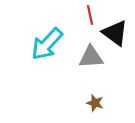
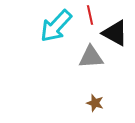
black triangle: rotated 8 degrees counterclockwise
cyan arrow: moved 9 px right, 18 px up
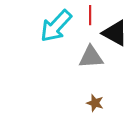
red line: rotated 12 degrees clockwise
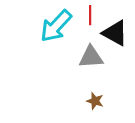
brown star: moved 2 px up
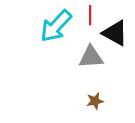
brown star: rotated 30 degrees counterclockwise
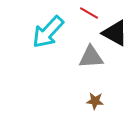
red line: moved 1 px left, 2 px up; rotated 60 degrees counterclockwise
cyan arrow: moved 8 px left, 6 px down
brown star: rotated 18 degrees clockwise
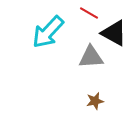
black triangle: moved 1 px left
brown star: rotated 18 degrees counterclockwise
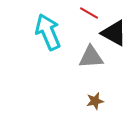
cyan arrow: rotated 114 degrees clockwise
